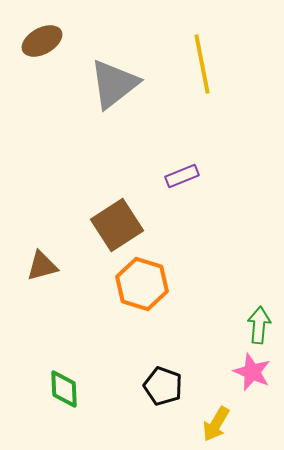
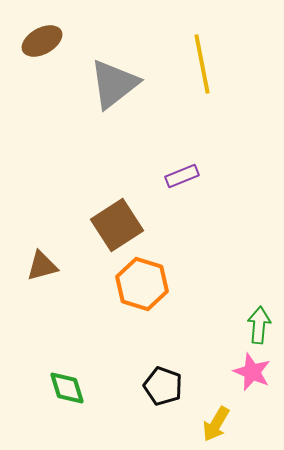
green diamond: moved 3 px right, 1 px up; rotated 15 degrees counterclockwise
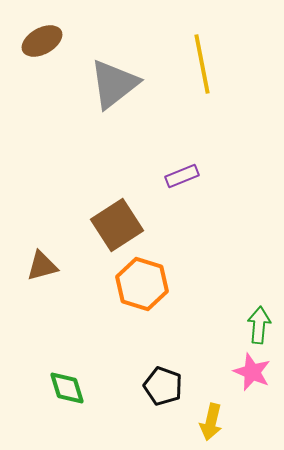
yellow arrow: moved 5 px left, 2 px up; rotated 18 degrees counterclockwise
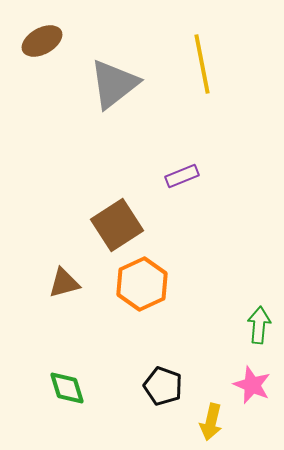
brown triangle: moved 22 px right, 17 px down
orange hexagon: rotated 18 degrees clockwise
pink star: moved 13 px down
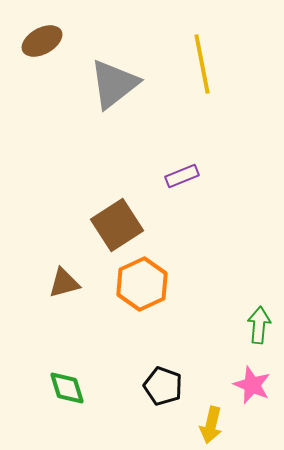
yellow arrow: moved 3 px down
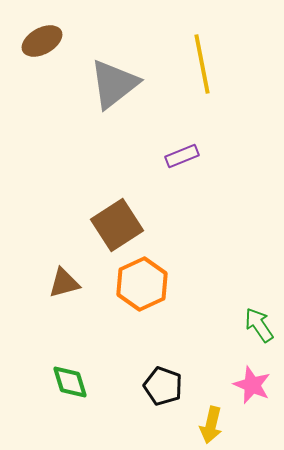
purple rectangle: moved 20 px up
green arrow: rotated 39 degrees counterclockwise
green diamond: moved 3 px right, 6 px up
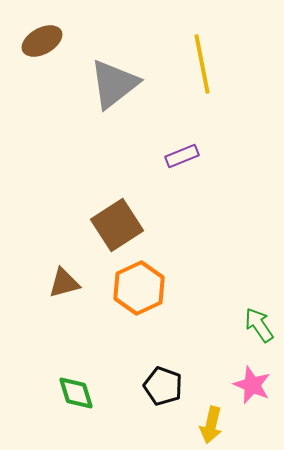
orange hexagon: moved 3 px left, 4 px down
green diamond: moved 6 px right, 11 px down
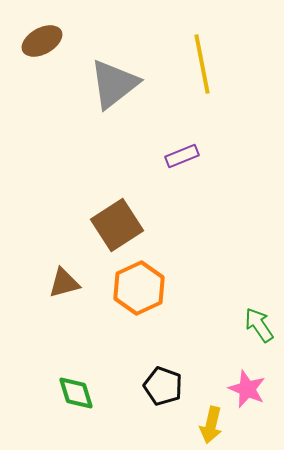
pink star: moved 5 px left, 4 px down
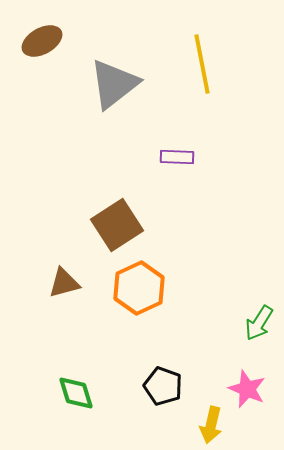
purple rectangle: moved 5 px left, 1 px down; rotated 24 degrees clockwise
green arrow: moved 2 px up; rotated 114 degrees counterclockwise
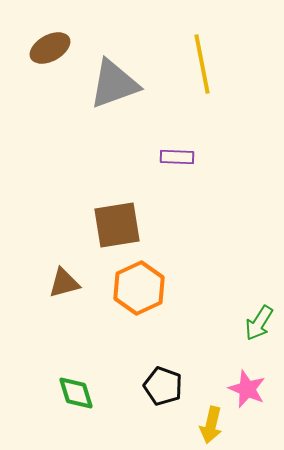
brown ellipse: moved 8 px right, 7 px down
gray triangle: rotated 18 degrees clockwise
brown square: rotated 24 degrees clockwise
